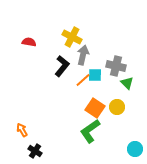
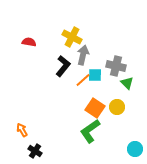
black L-shape: moved 1 px right
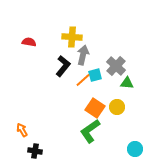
yellow cross: rotated 24 degrees counterclockwise
gray cross: rotated 30 degrees clockwise
cyan square: rotated 16 degrees counterclockwise
green triangle: rotated 40 degrees counterclockwise
black cross: rotated 24 degrees counterclockwise
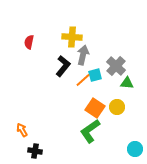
red semicircle: rotated 88 degrees counterclockwise
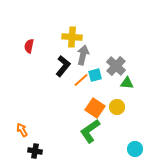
red semicircle: moved 4 px down
orange line: moved 2 px left
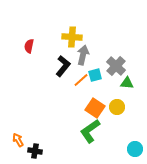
orange arrow: moved 4 px left, 10 px down
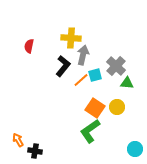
yellow cross: moved 1 px left, 1 px down
